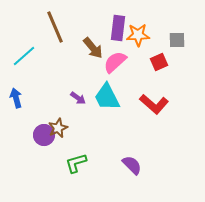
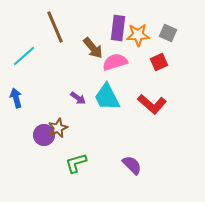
gray square: moved 9 px left, 7 px up; rotated 24 degrees clockwise
pink semicircle: rotated 25 degrees clockwise
red L-shape: moved 2 px left
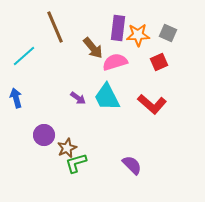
brown star: moved 9 px right, 20 px down
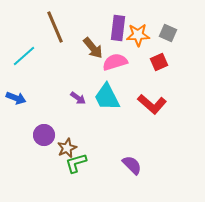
blue arrow: rotated 126 degrees clockwise
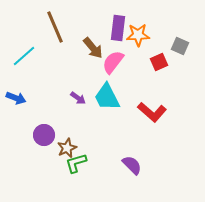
gray square: moved 12 px right, 13 px down
pink semicircle: moved 2 px left; rotated 35 degrees counterclockwise
red L-shape: moved 8 px down
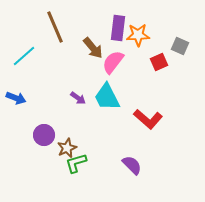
red L-shape: moved 4 px left, 7 px down
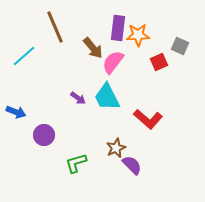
blue arrow: moved 14 px down
brown star: moved 49 px right
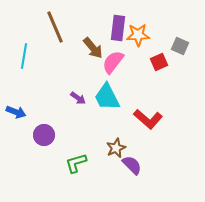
cyan line: rotated 40 degrees counterclockwise
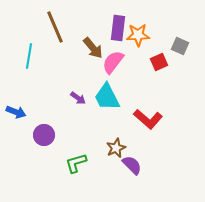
cyan line: moved 5 px right
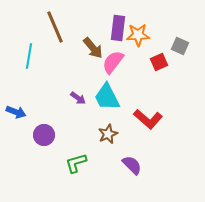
brown star: moved 8 px left, 14 px up
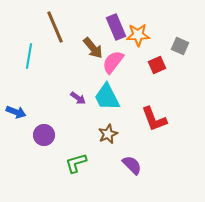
purple rectangle: moved 2 px left, 1 px up; rotated 30 degrees counterclockwise
red square: moved 2 px left, 3 px down
red L-shape: moved 6 px right; rotated 28 degrees clockwise
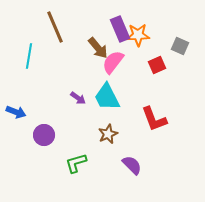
purple rectangle: moved 4 px right, 2 px down
brown arrow: moved 5 px right
